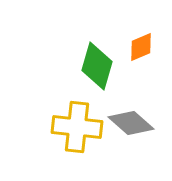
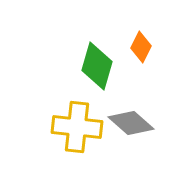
orange diamond: rotated 40 degrees counterclockwise
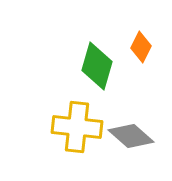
gray diamond: moved 13 px down
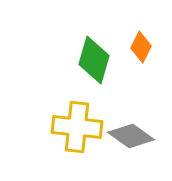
green diamond: moved 3 px left, 6 px up
gray diamond: rotated 6 degrees counterclockwise
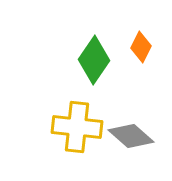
green diamond: rotated 18 degrees clockwise
gray diamond: rotated 6 degrees clockwise
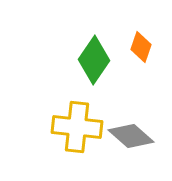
orange diamond: rotated 8 degrees counterclockwise
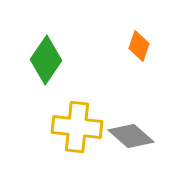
orange diamond: moved 2 px left, 1 px up
green diamond: moved 48 px left
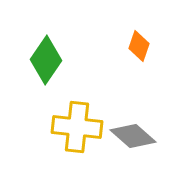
gray diamond: moved 2 px right
